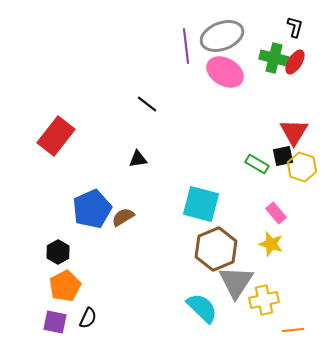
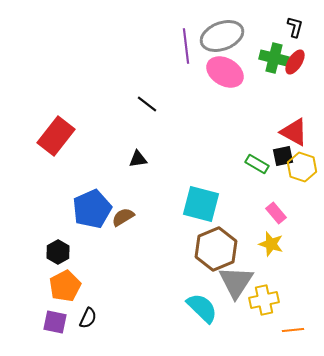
red triangle: rotated 32 degrees counterclockwise
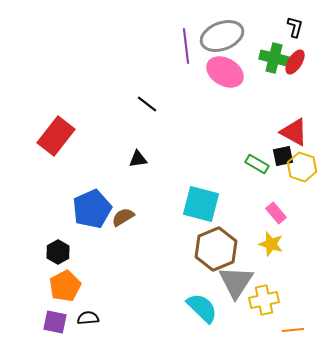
black semicircle: rotated 120 degrees counterclockwise
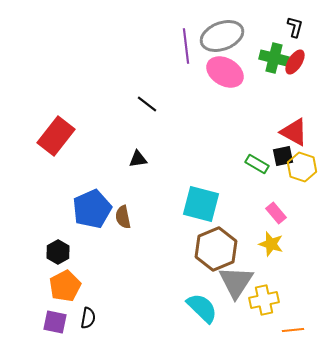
brown semicircle: rotated 70 degrees counterclockwise
black semicircle: rotated 105 degrees clockwise
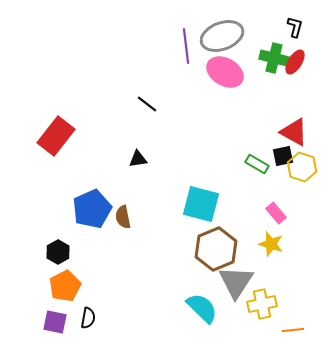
yellow cross: moved 2 px left, 4 px down
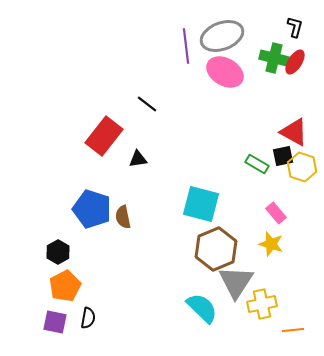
red rectangle: moved 48 px right
blue pentagon: rotated 30 degrees counterclockwise
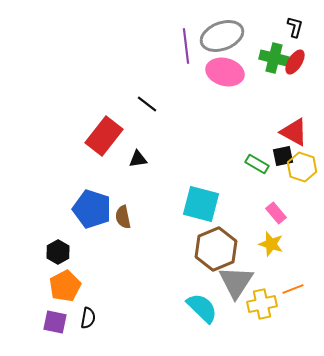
pink ellipse: rotated 15 degrees counterclockwise
orange line: moved 41 px up; rotated 15 degrees counterclockwise
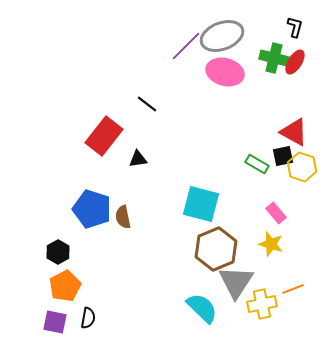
purple line: rotated 52 degrees clockwise
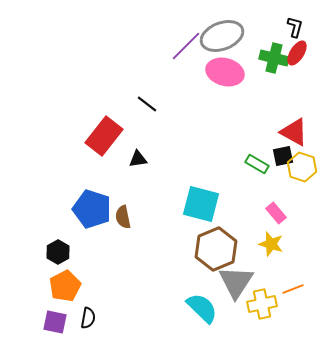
red ellipse: moved 2 px right, 9 px up
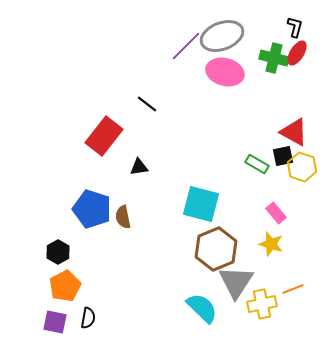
black triangle: moved 1 px right, 8 px down
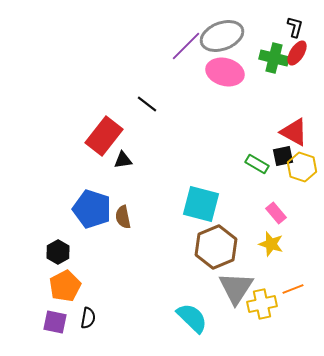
black triangle: moved 16 px left, 7 px up
brown hexagon: moved 2 px up
gray triangle: moved 6 px down
cyan semicircle: moved 10 px left, 10 px down
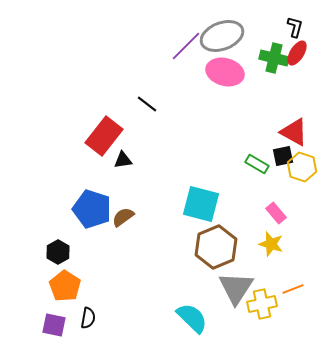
brown semicircle: rotated 65 degrees clockwise
orange pentagon: rotated 12 degrees counterclockwise
purple square: moved 1 px left, 3 px down
